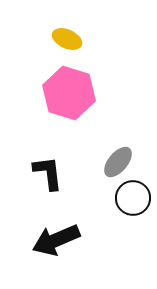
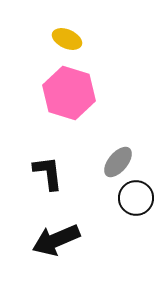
black circle: moved 3 px right
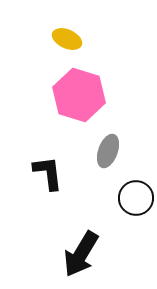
pink hexagon: moved 10 px right, 2 px down
gray ellipse: moved 10 px left, 11 px up; rotated 20 degrees counterclockwise
black arrow: moved 25 px right, 14 px down; rotated 36 degrees counterclockwise
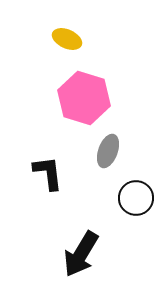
pink hexagon: moved 5 px right, 3 px down
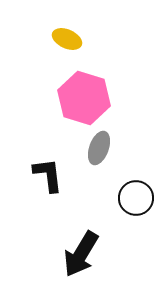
gray ellipse: moved 9 px left, 3 px up
black L-shape: moved 2 px down
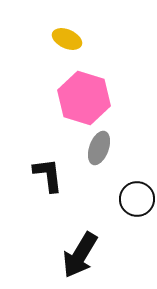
black circle: moved 1 px right, 1 px down
black arrow: moved 1 px left, 1 px down
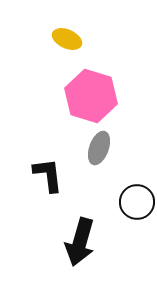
pink hexagon: moved 7 px right, 2 px up
black circle: moved 3 px down
black arrow: moved 13 px up; rotated 15 degrees counterclockwise
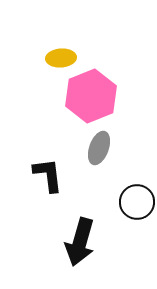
yellow ellipse: moved 6 px left, 19 px down; rotated 28 degrees counterclockwise
pink hexagon: rotated 21 degrees clockwise
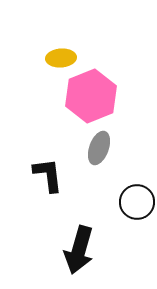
black arrow: moved 1 px left, 8 px down
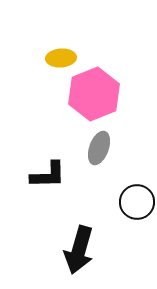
pink hexagon: moved 3 px right, 2 px up
black L-shape: rotated 96 degrees clockwise
